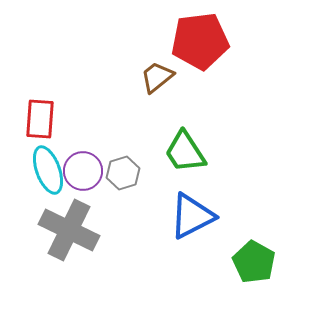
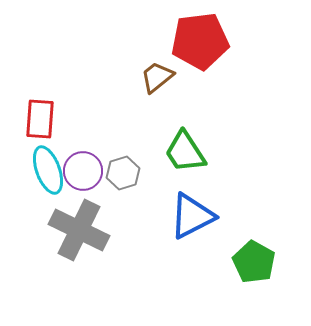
gray cross: moved 10 px right
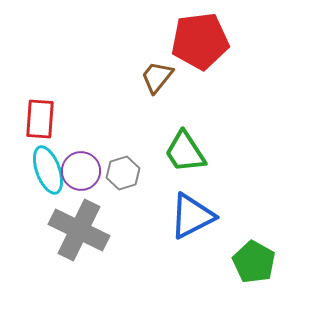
brown trapezoid: rotated 12 degrees counterclockwise
purple circle: moved 2 px left
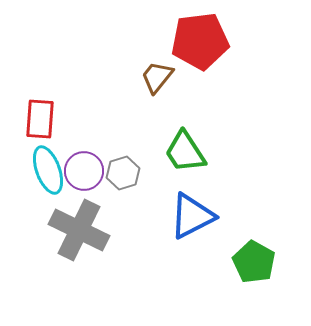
purple circle: moved 3 px right
